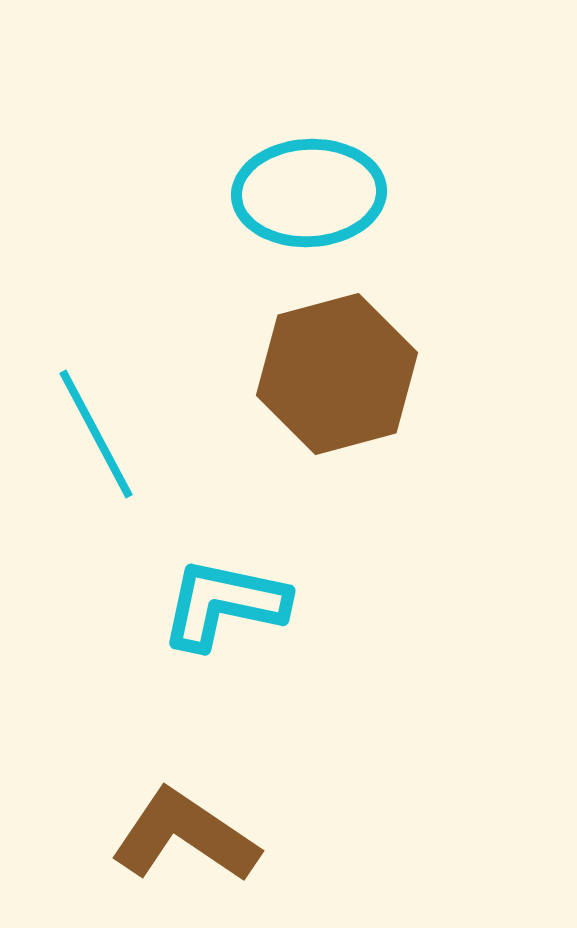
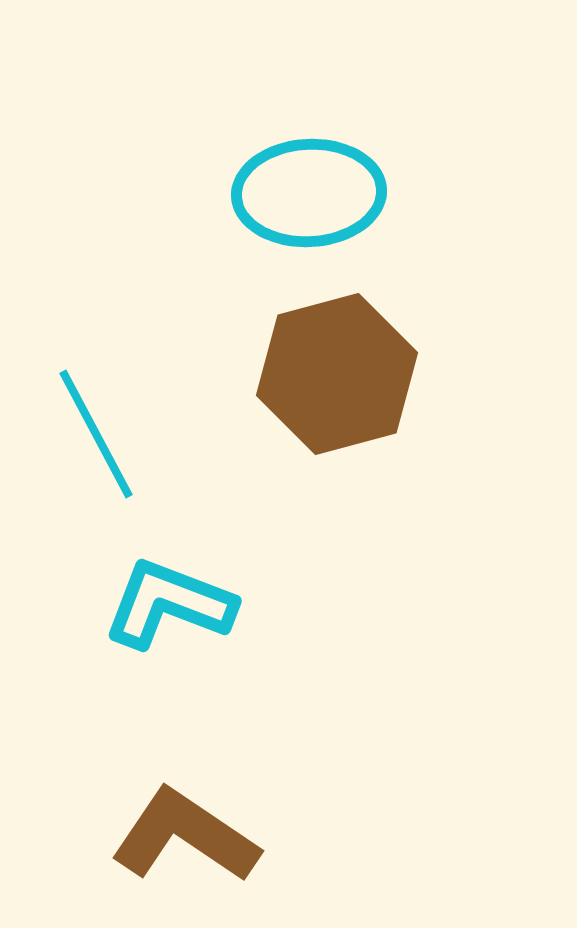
cyan L-shape: moved 55 px left; rotated 9 degrees clockwise
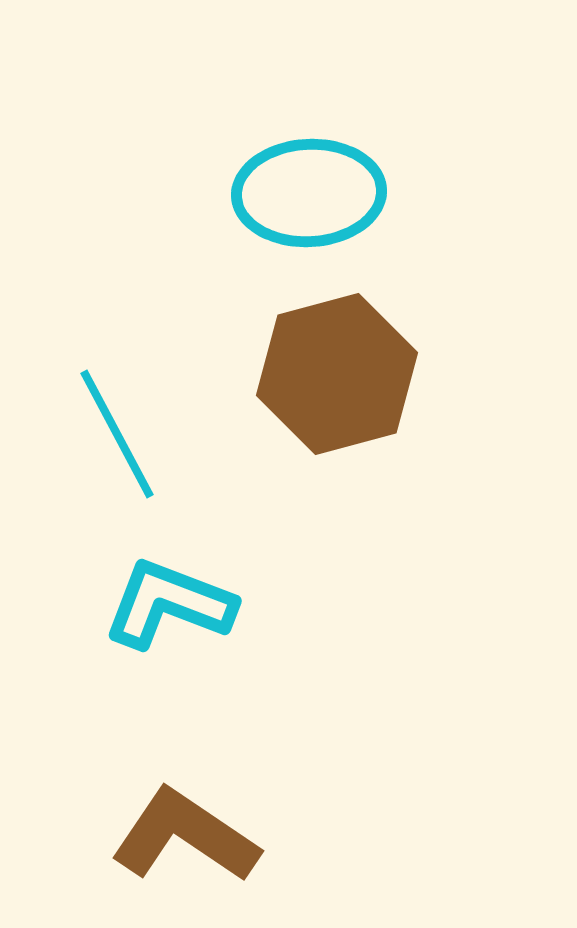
cyan line: moved 21 px right
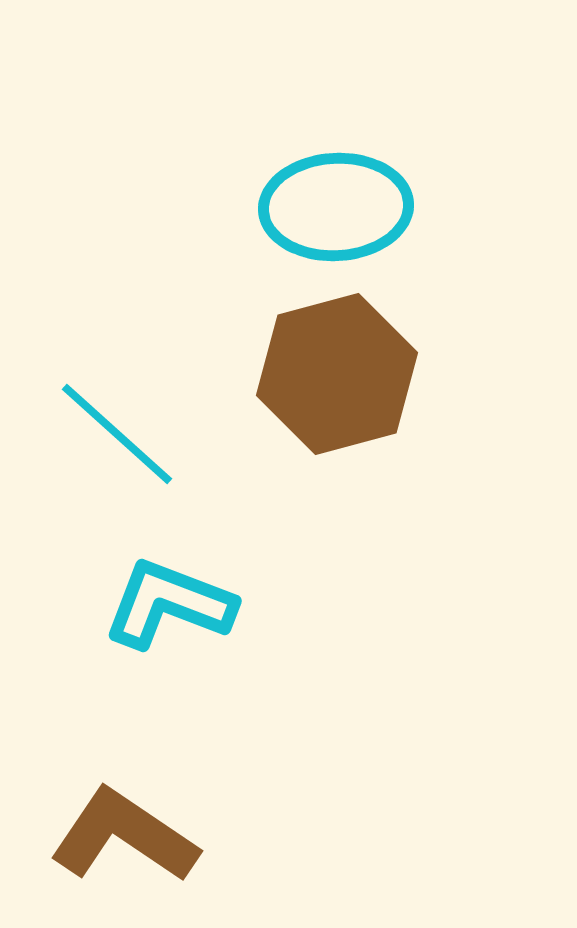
cyan ellipse: moved 27 px right, 14 px down
cyan line: rotated 20 degrees counterclockwise
brown L-shape: moved 61 px left
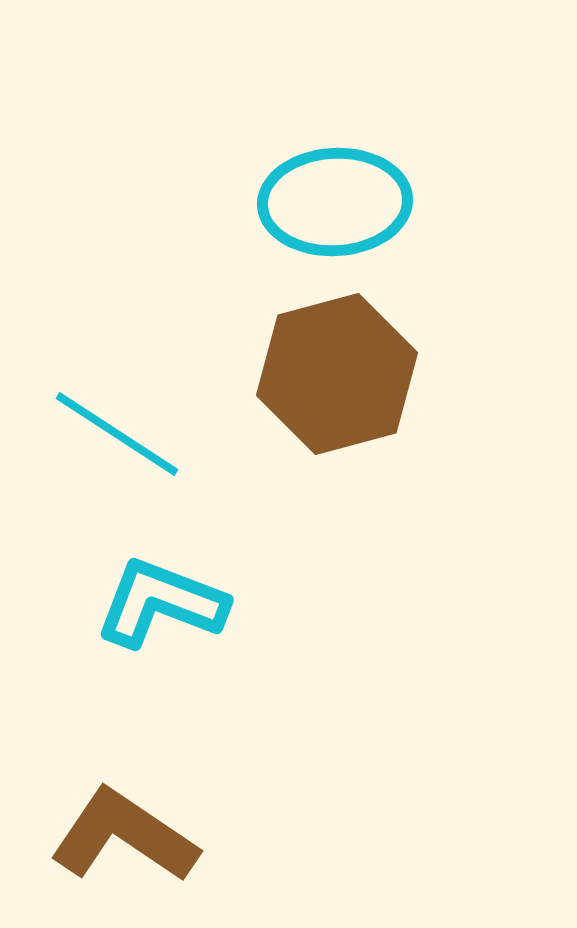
cyan ellipse: moved 1 px left, 5 px up
cyan line: rotated 9 degrees counterclockwise
cyan L-shape: moved 8 px left, 1 px up
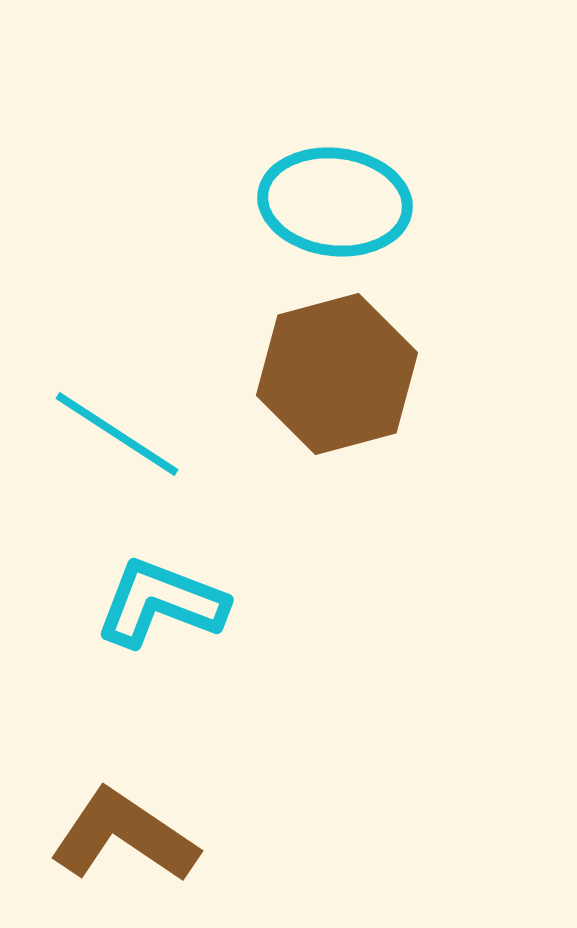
cyan ellipse: rotated 10 degrees clockwise
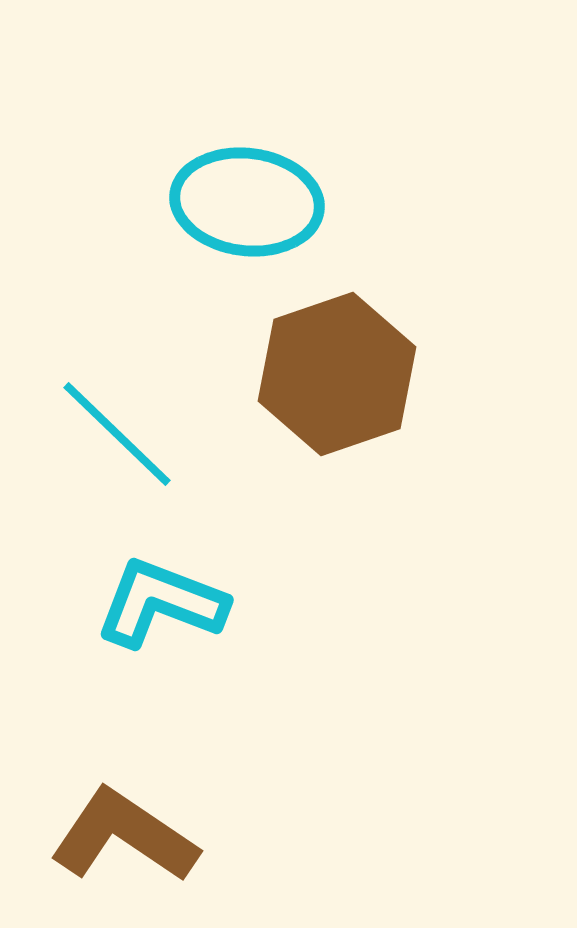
cyan ellipse: moved 88 px left
brown hexagon: rotated 4 degrees counterclockwise
cyan line: rotated 11 degrees clockwise
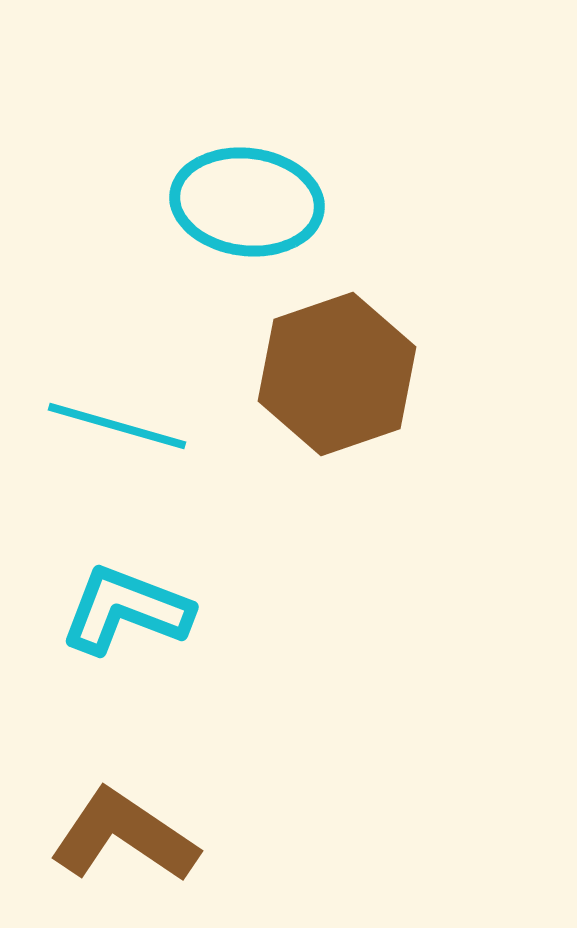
cyan line: moved 8 px up; rotated 28 degrees counterclockwise
cyan L-shape: moved 35 px left, 7 px down
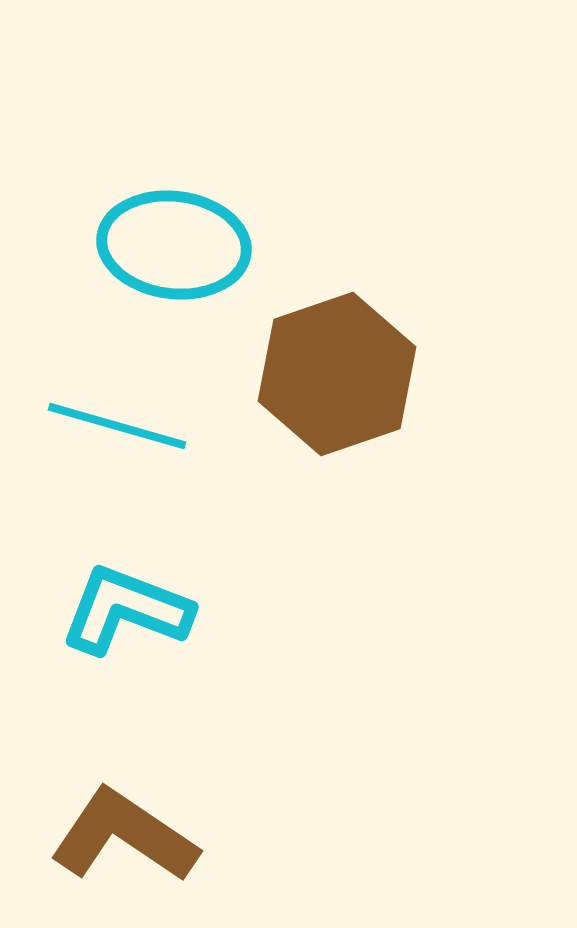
cyan ellipse: moved 73 px left, 43 px down
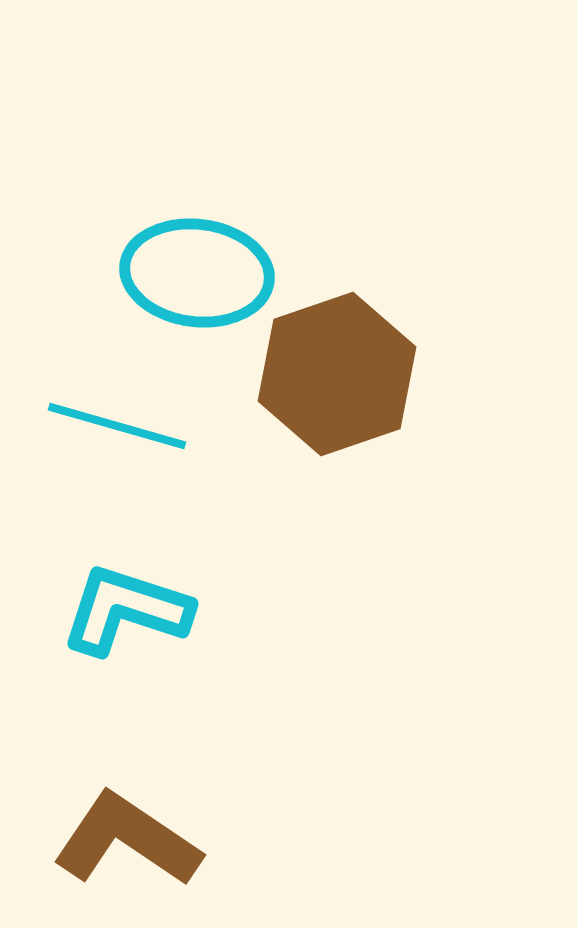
cyan ellipse: moved 23 px right, 28 px down
cyan L-shape: rotated 3 degrees counterclockwise
brown L-shape: moved 3 px right, 4 px down
